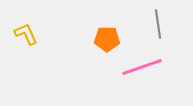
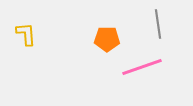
yellow L-shape: rotated 20 degrees clockwise
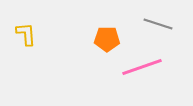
gray line: rotated 64 degrees counterclockwise
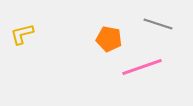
yellow L-shape: moved 4 px left; rotated 100 degrees counterclockwise
orange pentagon: moved 2 px right; rotated 10 degrees clockwise
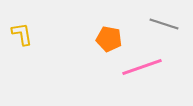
gray line: moved 6 px right
yellow L-shape: rotated 95 degrees clockwise
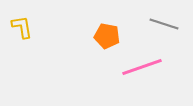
yellow L-shape: moved 7 px up
orange pentagon: moved 2 px left, 3 px up
